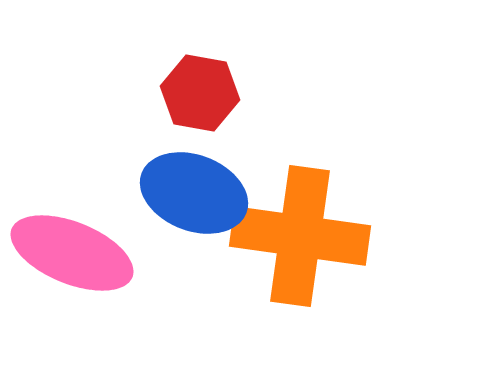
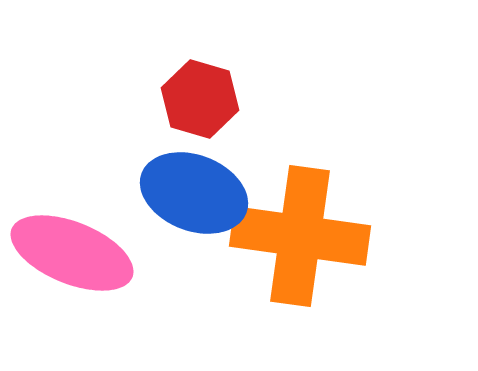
red hexagon: moved 6 px down; rotated 6 degrees clockwise
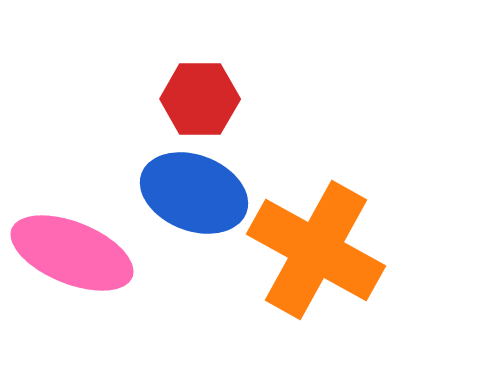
red hexagon: rotated 16 degrees counterclockwise
orange cross: moved 16 px right, 14 px down; rotated 21 degrees clockwise
